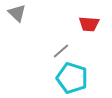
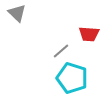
red trapezoid: moved 10 px down
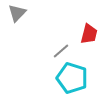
gray triangle: rotated 30 degrees clockwise
red trapezoid: rotated 80 degrees counterclockwise
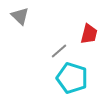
gray triangle: moved 3 px right, 3 px down; rotated 30 degrees counterclockwise
gray line: moved 2 px left
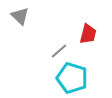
red trapezoid: moved 1 px left
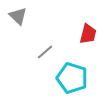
gray triangle: moved 2 px left
gray line: moved 14 px left, 1 px down
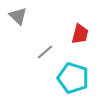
red trapezoid: moved 8 px left
cyan pentagon: moved 1 px right
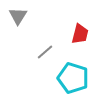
gray triangle: rotated 18 degrees clockwise
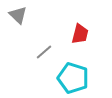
gray triangle: moved 1 px up; rotated 18 degrees counterclockwise
gray line: moved 1 px left
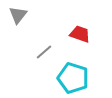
gray triangle: rotated 24 degrees clockwise
red trapezoid: rotated 85 degrees counterclockwise
